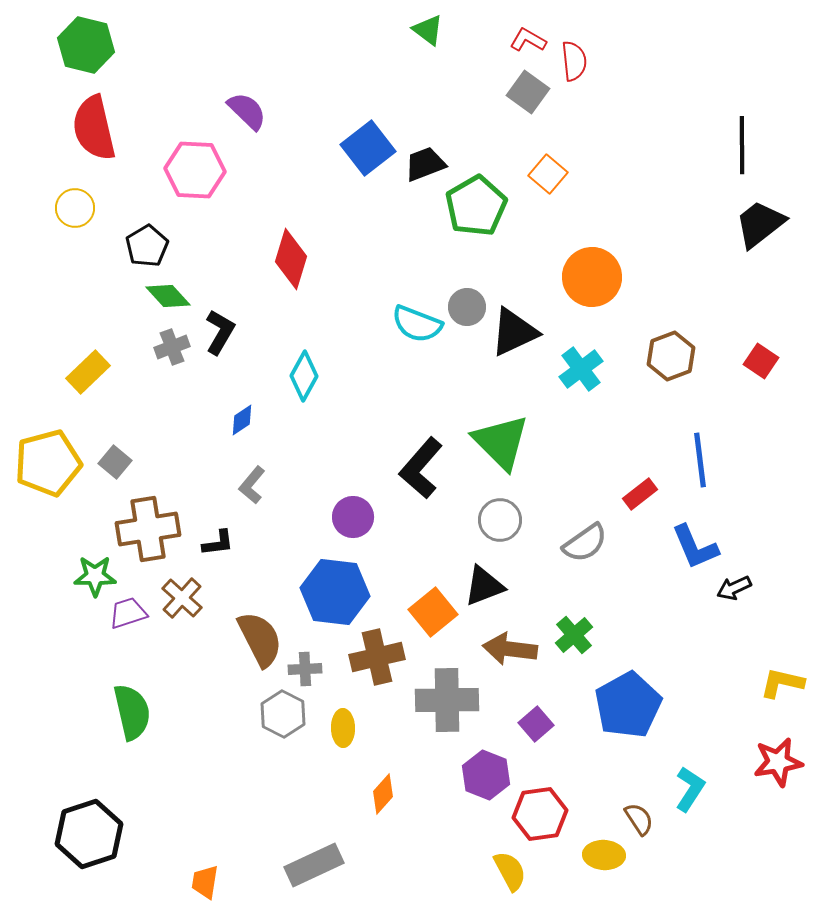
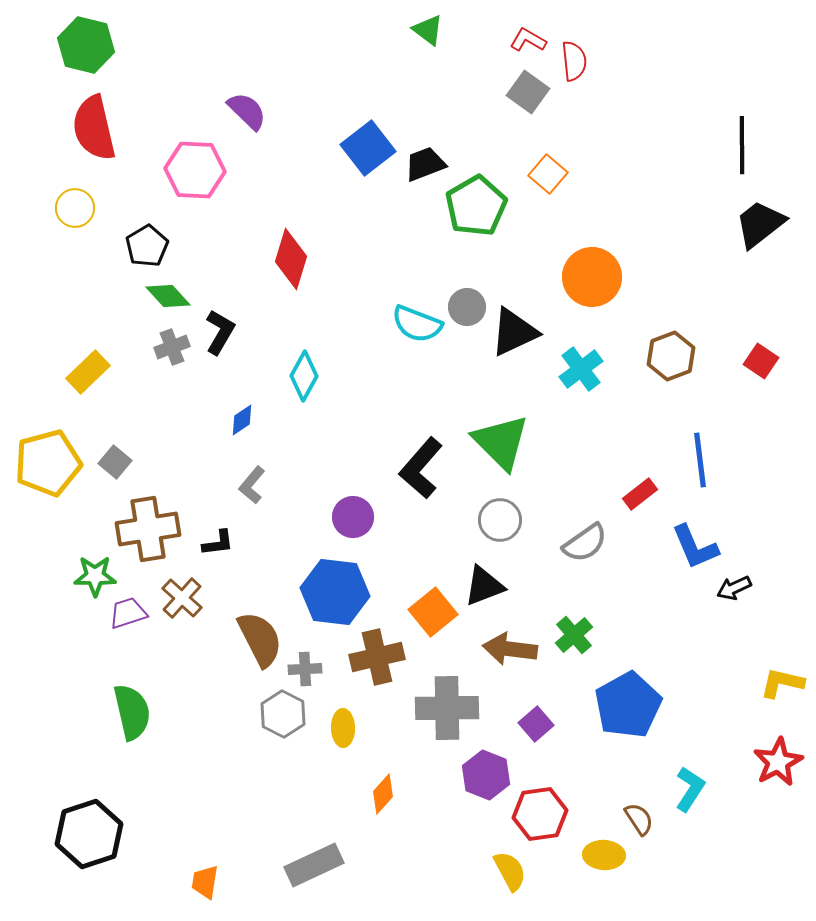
gray cross at (447, 700): moved 8 px down
red star at (778, 762): rotated 18 degrees counterclockwise
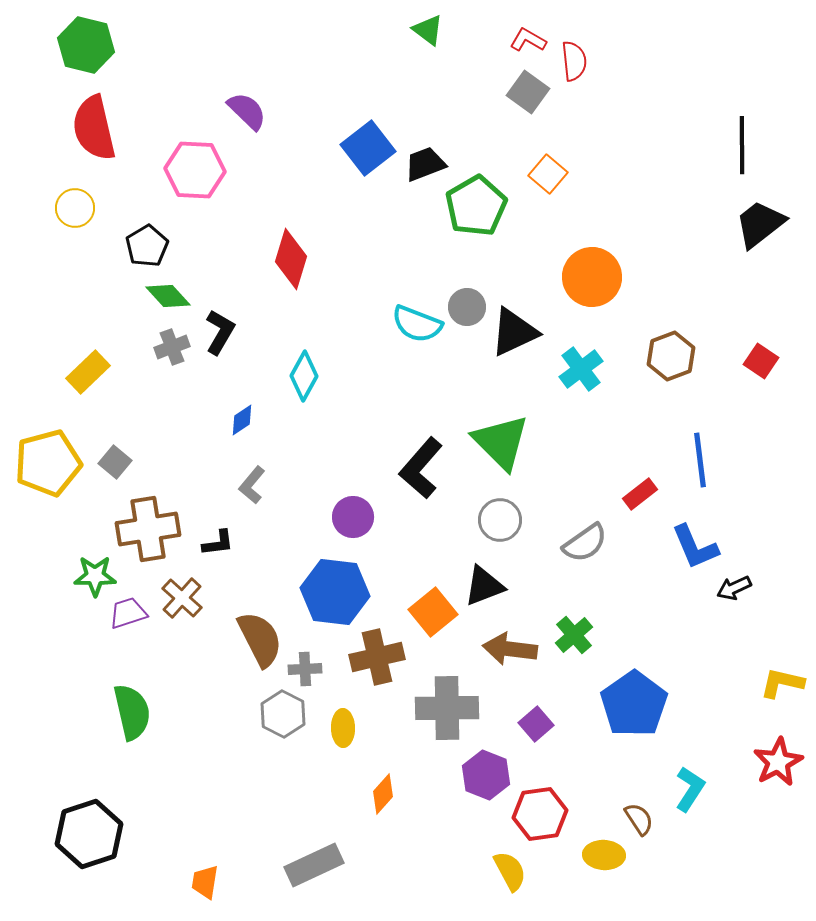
blue pentagon at (628, 705): moved 6 px right, 1 px up; rotated 6 degrees counterclockwise
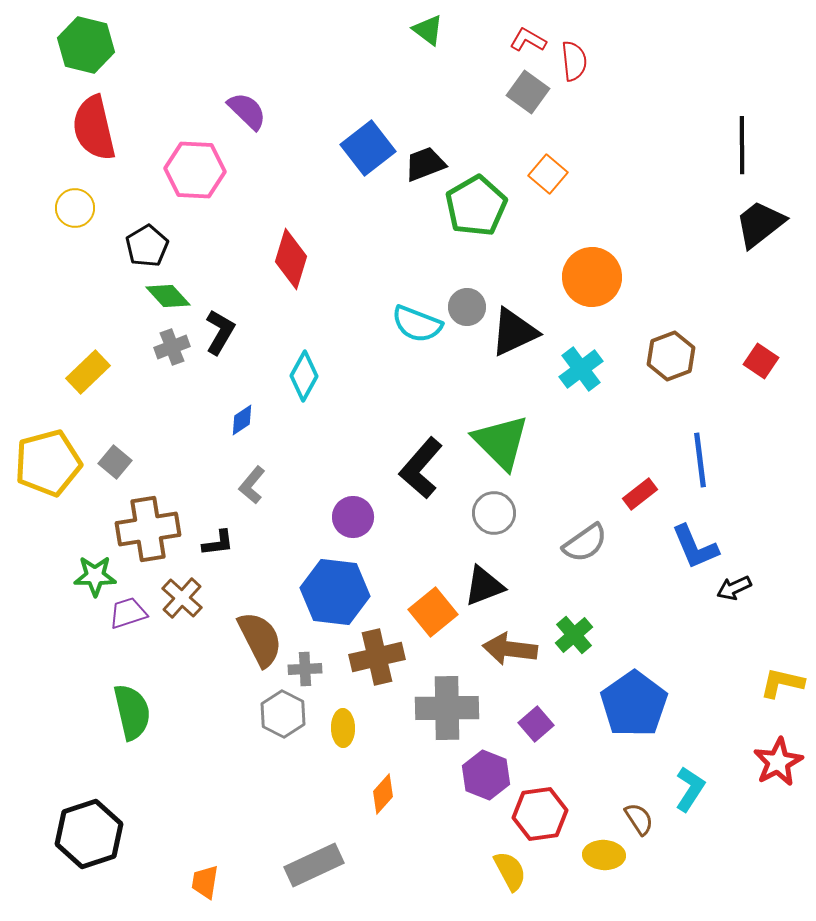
gray circle at (500, 520): moved 6 px left, 7 px up
